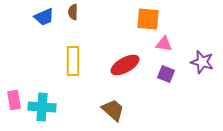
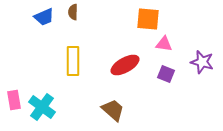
cyan cross: rotated 32 degrees clockwise
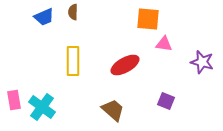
purple square: moved 27 px down
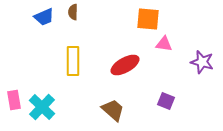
cyan cross: rotated 8 degrees clockwise
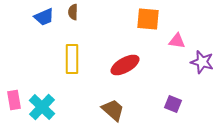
pink triangle: moved 13 px right, 3 px up
yellow rectangle: moved 1 px left, 2 px up
purple square: moved 7 px right, 3 px down
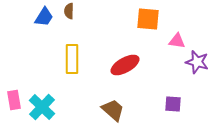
brown semicircle: moved 4 px left, 1 px up
blue trapezoid: rotated 35 degrees counterclockwise
purple star: moved 5 px left
purple square: rotated 18 degrees counterclockwise
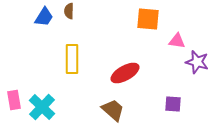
red ellipse: moved 8 px down
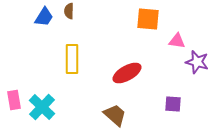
red ellipse: moved 2 px right
brown trapezoid: moved 2 px right, 5 px down
